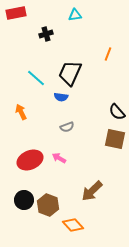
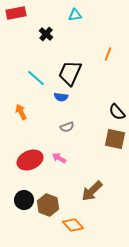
black cross: rotated 32 degrees counterclockwise
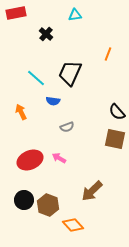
blue semicircle: moved 8 px left, 4 px down
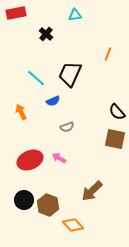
black trapezoid: moved 1 px down
blue semicircle: rotated 32 degrees counterclockwise
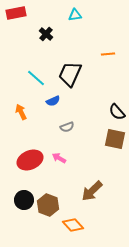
orange line: rotated 64 degrees clockwise
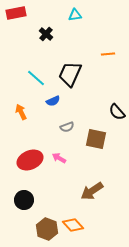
brown square: moved 19 px left
brown arrow: rotated 10 degrees clockwise
brown hexagon: moved 1 px left, 24 px down
